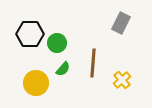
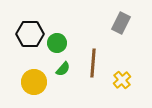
yellow circle: moved 2 px left, 1 px up
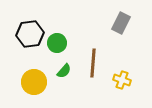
black hexagon: rotated 8 degrees counterclockwise
green semicircle: moved 1 px right, 2 px down
yellow cross: rotated 30 degrees counterclockwise
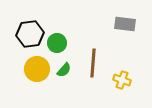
gray rectangle: moved 4 px right, 1 px down; rotated 70 degrees clockwise
green semicircle: moved 1 px up
yellow circle: moved 3 px right, 13 px up
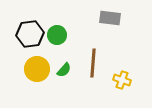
gray rectangle: moved 15 px left, 6 px up
green circle: moved 8 px up
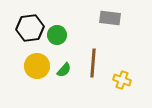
black hexagon: moved 6 px up
yellow circle: moved 3 px up
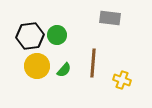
black hexagon: moved 8 px down
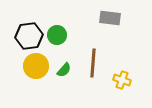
black hexagon: moved 1 px left
yellow circle: moved 1 px left
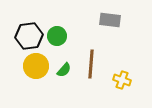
gray rectangle: moved 2 px down
green circle: moved 1 px down
brown line: moved 2 px left, 1 px down
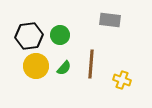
green circle: moved 3 px right, 1 px up
green semicircle: moved 2 px up
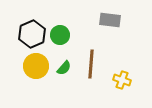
black hexagon: moved 3 px right, 2 px up; rotated 16 degrees counterclockwise
